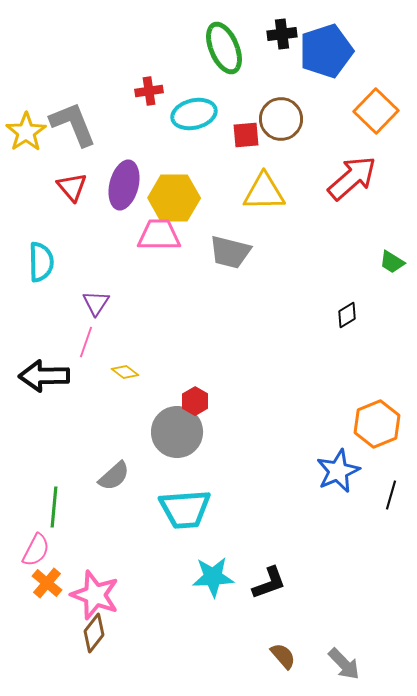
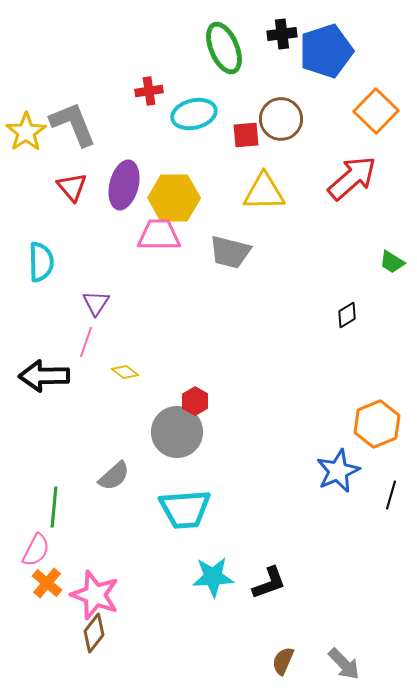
brown semicircle: moved 5 px down; rotated 116 degrees counterclockwise
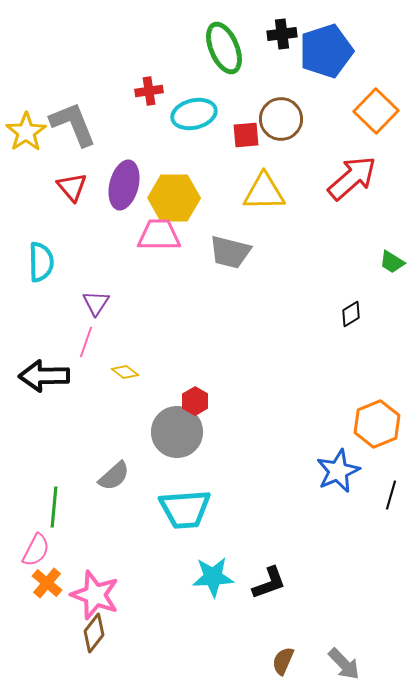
black diamond: moved 4 px right, 1 px up
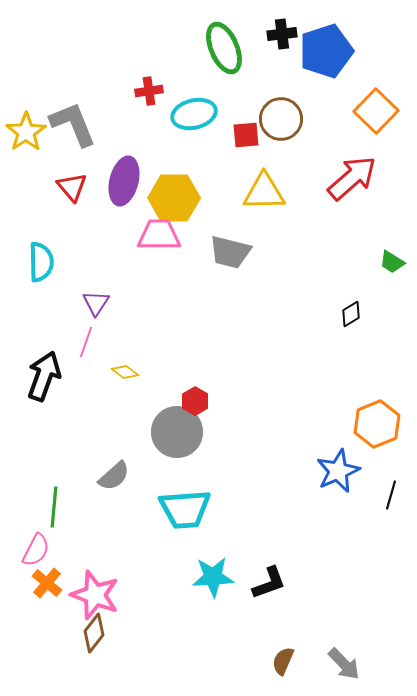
purple ellipse: moved 4 px up
black arrow: rotated 111 degrees clockwise
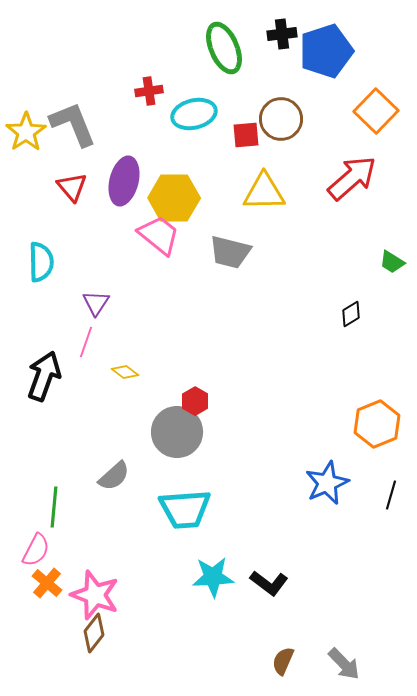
pink trapezoid: rotated 39 degrees clockwise
blue star: moved 11 px left, 12 px down
black L-shape: rotated 57 degrees clockwise
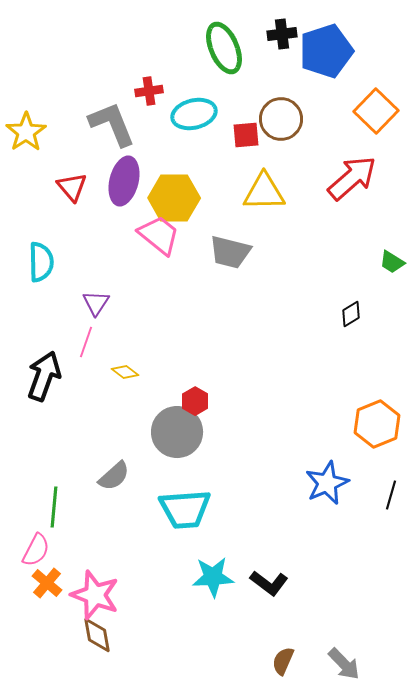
gray L-shape: moved 39 px right
brown diamond: moved 3 px right, 2 px down; rotated 48 degrees counterclockwise
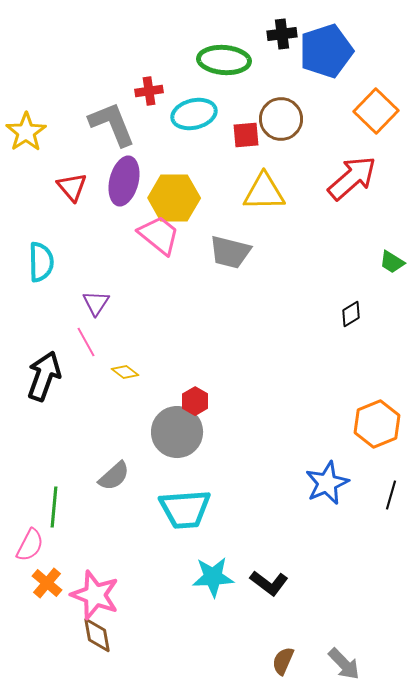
green ellipse: moved 12 px down; rotated 63 degrees counterclockwise
pink line: rotated 48 degrees counterclockwise
pink semicircle: moved 6 px left, 5 px up
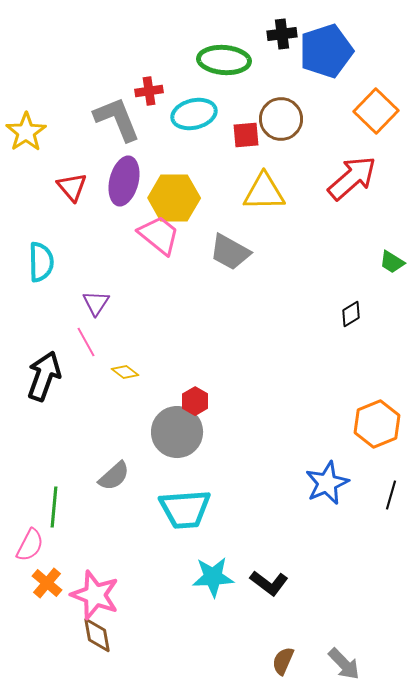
gray L-shape: moved 5 px right, 5 px up
gray trapezoid: rotated 15 degrees clockwise
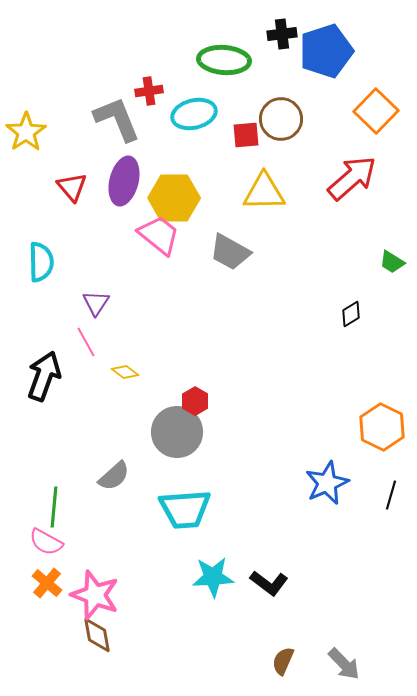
orange hexagon: moved 5 px right, 3 px down; rotated 12 degrees counterclockwise
pink semicircle: moved 16 px right, 3 px up; rotated 92 degrees clockwise
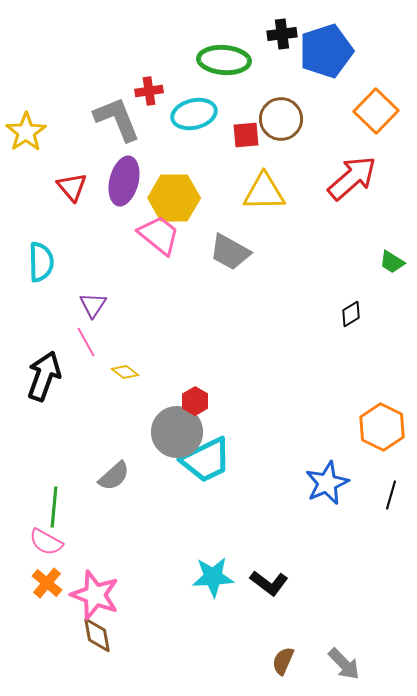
purple triangle: moved 3 px left, 2 px down
cyan trapezoid: moved 21 px right, 49 px up; rotated 22 degrees counterclockwise
